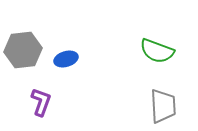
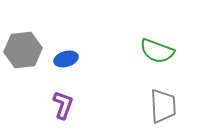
purple L-shape: moved 22 px right, 3 px down
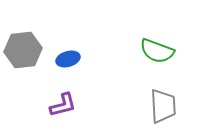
blue ellipse: moved 2 px right
purple L-shape: rotated 56 degrees clockwise
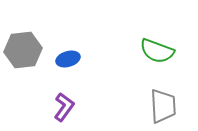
purple L-shape: moved 1 px right, 2 px down; rotated 40 degrees counterclockwise
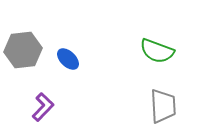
blue ellipse: rotated 60 degrees clockwise
purple L-shape: moved 21 px left; rotated 8 degrees clockwise
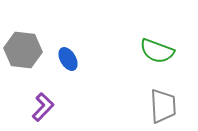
gray hexagon: rotated 12 degrees clockwise
blue ellipse: rotated 15 degrees clockwise
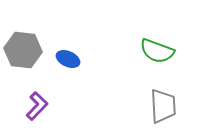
blue ellipse: rotated 35 degrees counterclockwise
purple L-shape: moved 6 px left, 1 px up
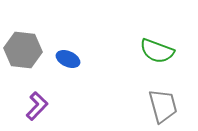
gray trapezoid: rotated 12 degrees counterclockwise
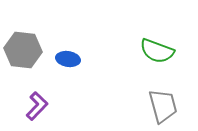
blue ellipse: rotated 15 degrees counterclockwise
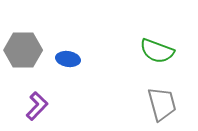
gray hexagon: rotated 6 degrees counterclockwise
gray trapezoid: moved 1 px left, 2 px up
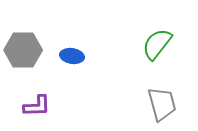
green semicircle: moved 7 px up; rotated 108 degrees clockwise
blue ellipse: moved 4 px right, 3 px up
purple L-shape: rotated 44 degrees clockwise
